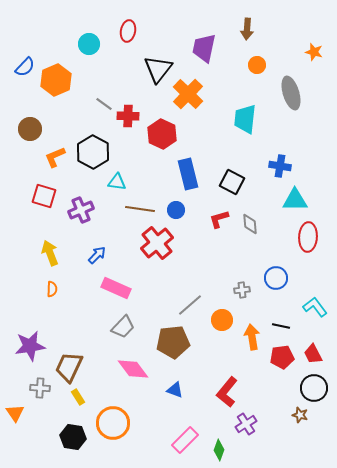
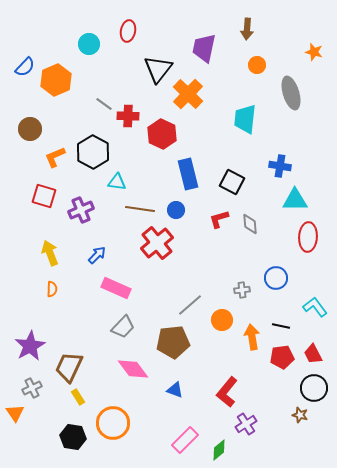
purple star at (30, 346): rotated 20 degrees counterclockwise
gray cross at (40, 388): moved 8 px left; rotated 30 degrees counterclockwise
green diamond at (219, 450): rotated 30 degrees clockwise
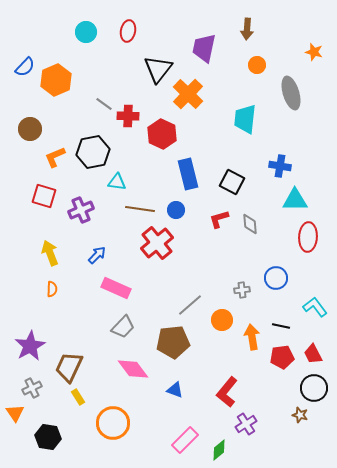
cyan circle at (89, 44): moved 3 px left, 12 px up
black hexagon at (93, 152): rotated 20 degrees clockwise
black hexagon at (73, 437): moved 25 px left
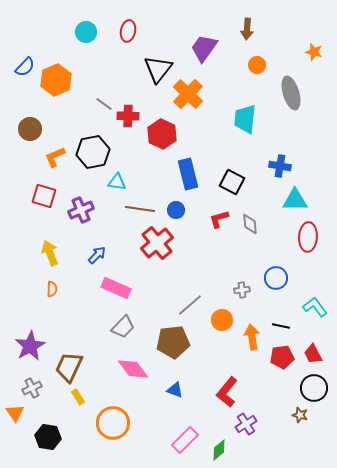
purple trapezoid at (204, 48): rotated 24 degrees clockwise
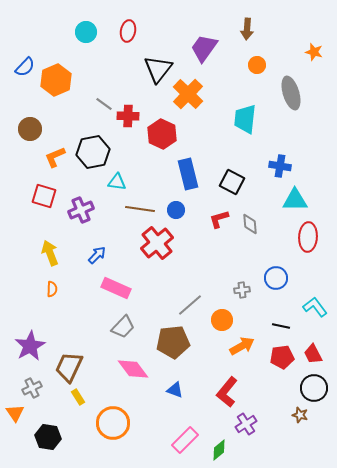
orange arrow at (252, 337): moved 10 px left, 9 px down; rotated 70 degrees clockwise
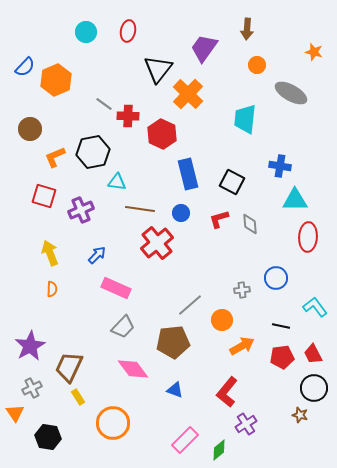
gray ellipse at (291, 93): rotated 44 degrees counterclockwise
blue circle at (176, 210): moved 5 px right, 3 px down
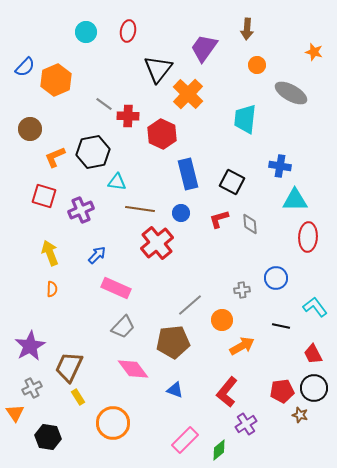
red pentagon at (282, 357): moved 34 px down
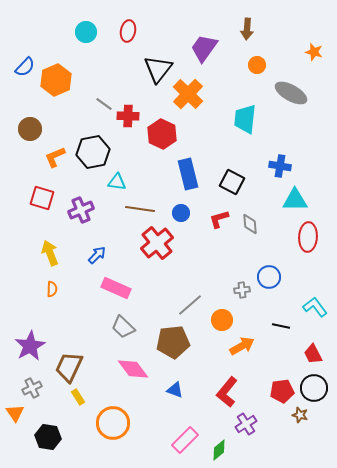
red square at (44, 196): moved 2 px left, 2 px down
blue circle at (276, 278): moved 7 px left, 1 px up
gray trapezoid at (123, 327): rotated 90 degrees clockwise
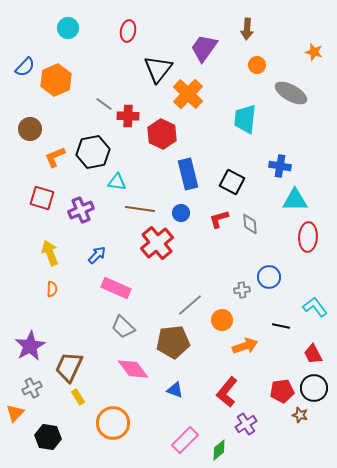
cyan circle at (86, 32): moved 18 px left, 4 px up
orange arrow at (242, 346): moved 3 px right; rotated 10 degrees clockwise
orange triangle at (15, 413): rotated 18 degrees clockwise
